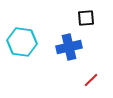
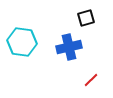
black square: rotated 12 degrees counterclockwise
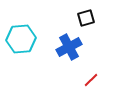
cyan hexagon: moved 1 px left, 3 px up; rotated 12 degrees counterclockwise
blue cross: rotated 15 degrees counterclockwise
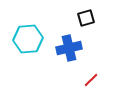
cyan hexagon: moved 7 px right
blue cross: moved 1 px down; rotated 15 degrees clockwise
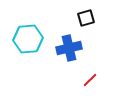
red line: moved 1 px left
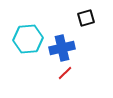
blue cross: moved 7 px left
red line: moved 25 px left, 7 px up
